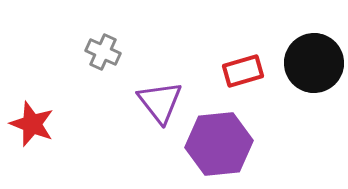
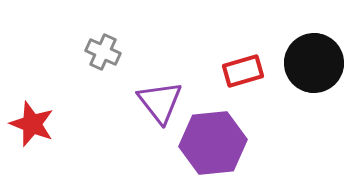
purple hexagon: moved 6 px left, 1 px up
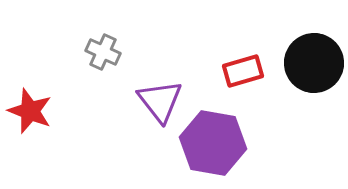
purple triangle: moved 1 px up
red star: moved 2 px left, 13 px up
purple hexagon: rotated 16 degrees clockwise
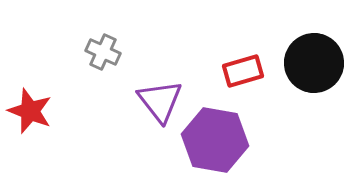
purple hexagon: moved 2 px right, 3 px up
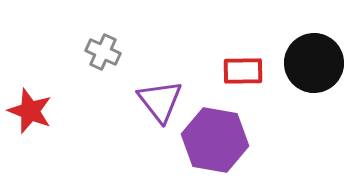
red rectangle: rotated 15 degrees clockwise
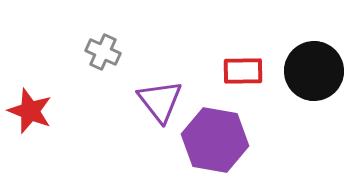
black circle: moved 8 px down
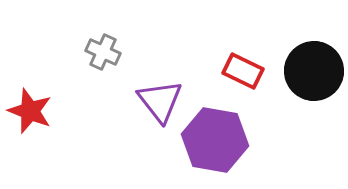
red rectangle: rotated 27 degrees clockwise
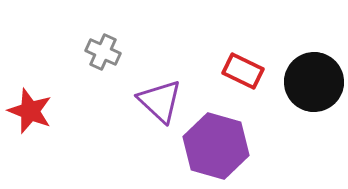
black circle: moved 11 px down
purple triangle: rotated 9 degrees counterclockwise
purple hexagon: moved 1 px right, 6 px down; rotated 6 degrees clockwise
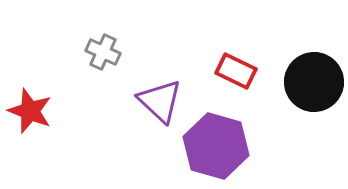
red rectangle: moved 7 px left
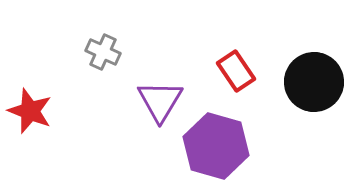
red rectangle: rotated 30 degrees clockwise
purple triangle: rotated 18 degrees clockwise
